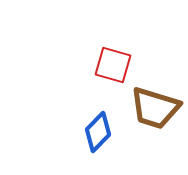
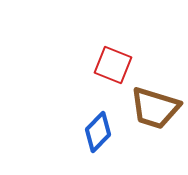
red square: rotated 6 degrees clockwise
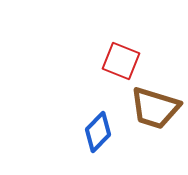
red square: moved 8 px right, 4 px up
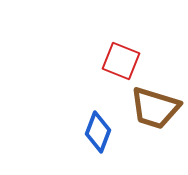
blue diamond: rotated 24 degrees counterclockwise
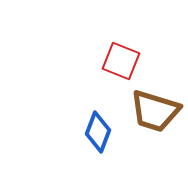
brown trapezoid: moved 3 px down
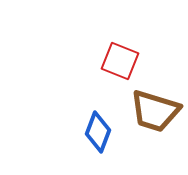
red square: moved 1 px left
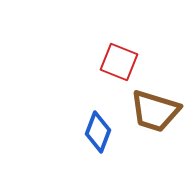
red square: moved 1 px left, 1 px down
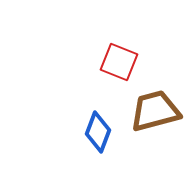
brown trapezoid: rotated 148 degrees clockwise
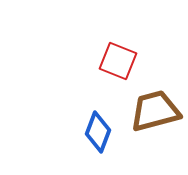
red square: moved 1 px left, 1 px up
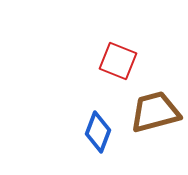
brown trapezoid: moved 1 px down
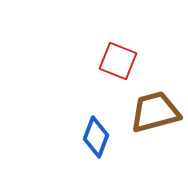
blue diamond: moved 2 px left, 5 px down
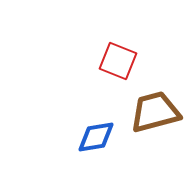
blue diamond: rotated 60 degrees clockwise
